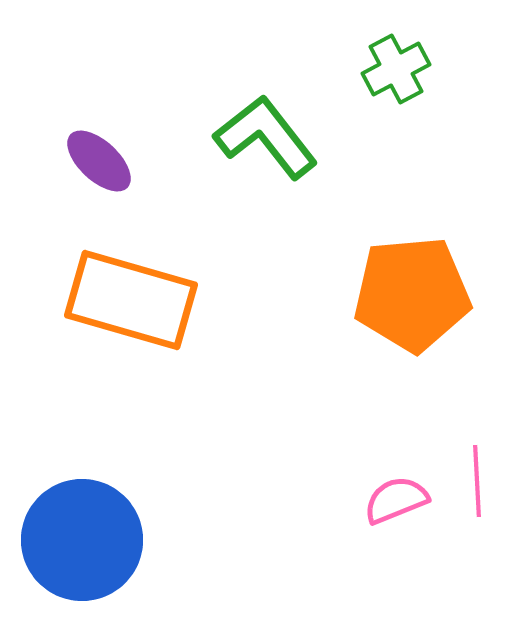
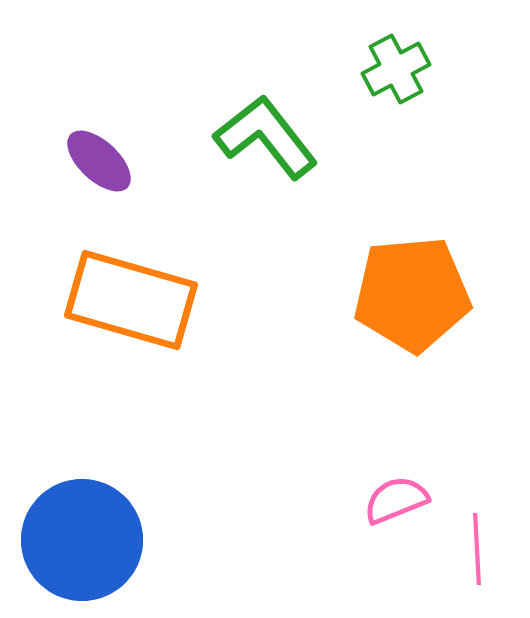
pink line: moved 68 px down
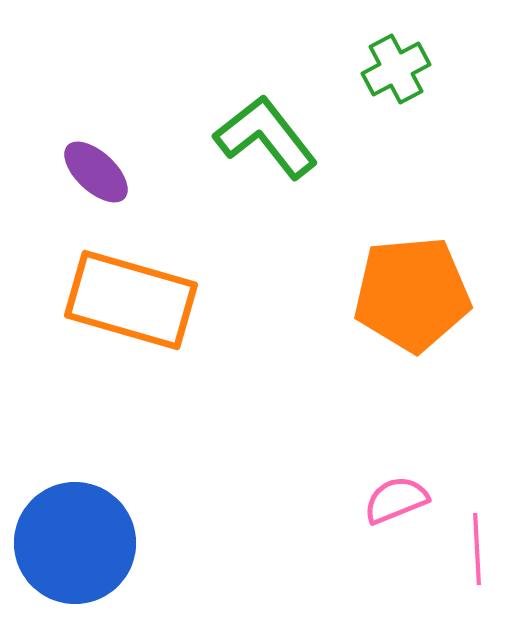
purple ellipse: moved 3 px left, 11 px down
blue circle: moved 7 px left, 3 px down
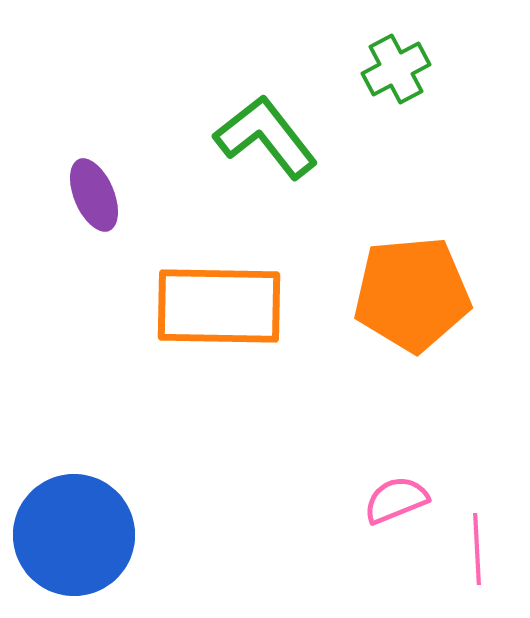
purple ellipse: moved 2 px left, 23 px down; rotated 24 degrees clockwise
orange rectangle: moved 88 px right, 6 px down; rotated 15 degrees counterclockwise
blue circle: moved 1 px left, 8 px up
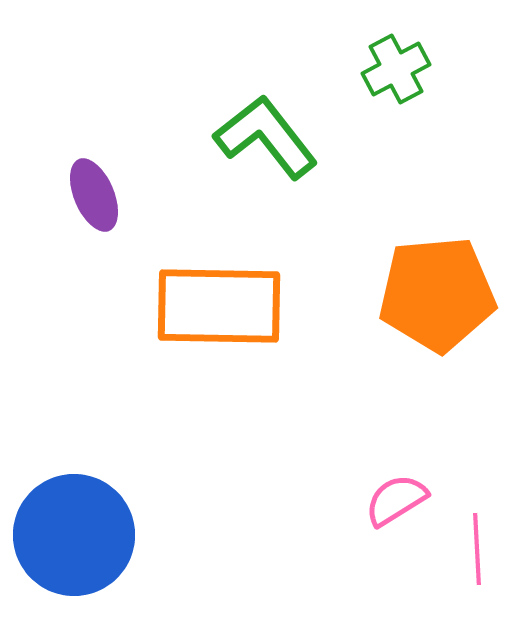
orange pentagon: moved 25 px right
pink semicircle: rotated 10 degrees counterclockwise
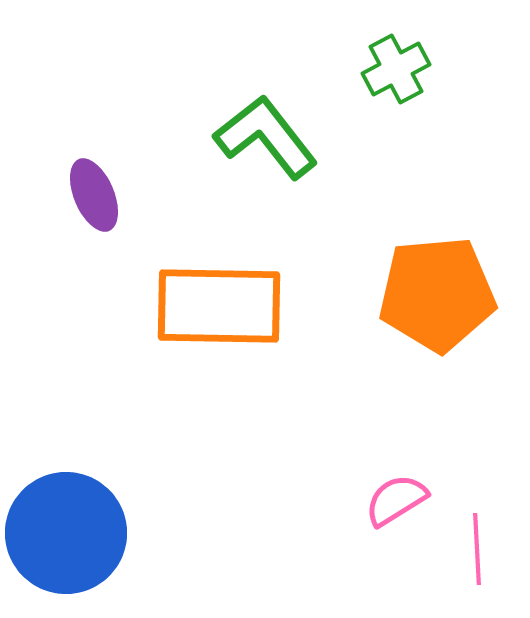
blue circle: moved 8 px left, 2 px up
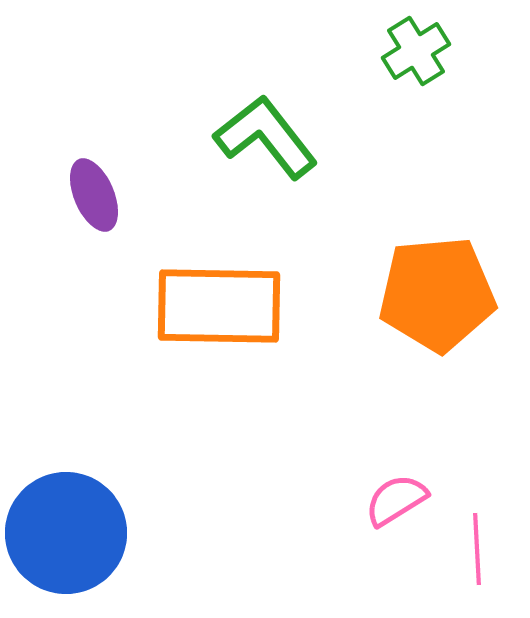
green cross: moved 20 px right, 18 px up; rotated 4 degrees counterclockwise
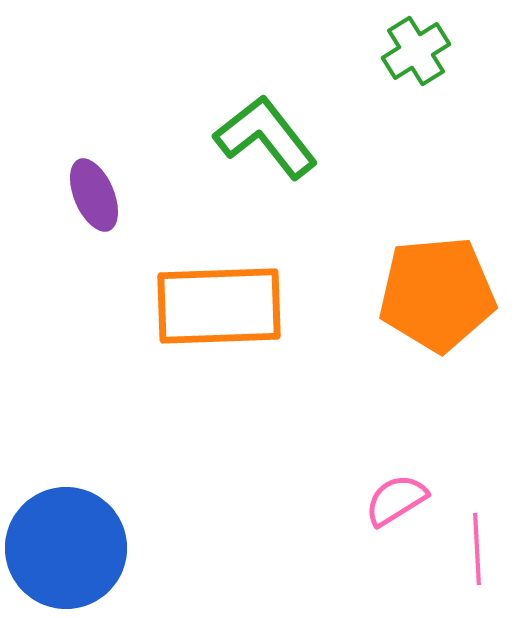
orange rectangle: rotated 3 degrees counterclockwise
blue circle: moved 15 px down
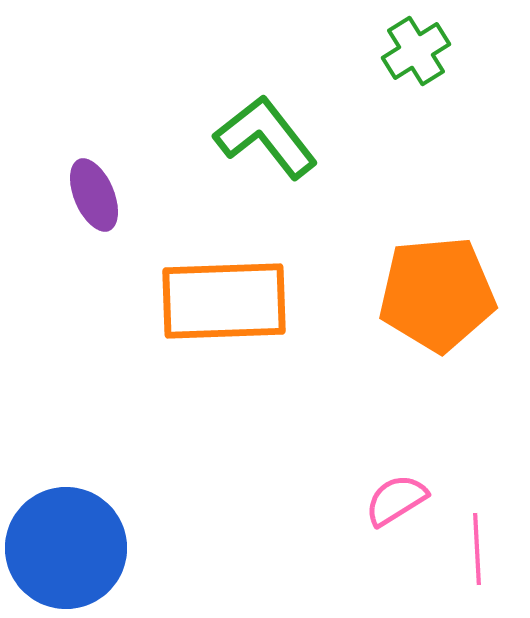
orange rectangle: moved 5 px right, 5 px up
